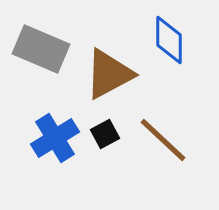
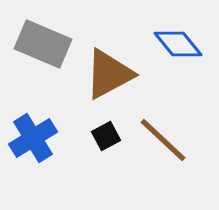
blue diamond: moved 9 px right, 4 px down; rotated 39 degrees counterclockwise
gray rectangle: moved 2 px right, 5 px up
black square: moved 1 px right, 2 px down
blue cross: moved 22 px left
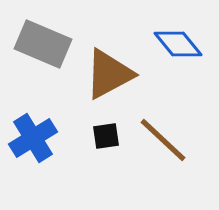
black square: rotated 20 degrees clockwise
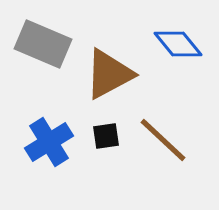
blue cross: moved 16 px right, 4 px down
